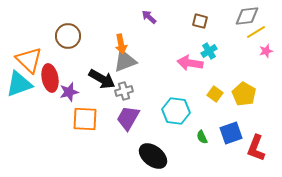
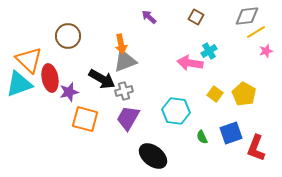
brown square: moved 4 px left, 4 px up; rotated 14 degrees clockwise
orange square: rotated 12 degrees clockwise
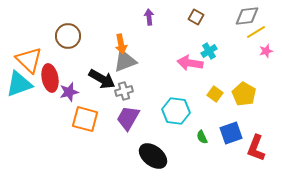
purple arrow: rotated 42 degrees clockwise
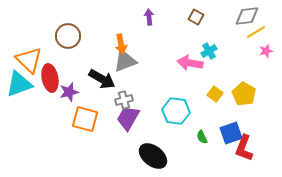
gray cross: moved 9 px down
red L-shape: moved 12 px left
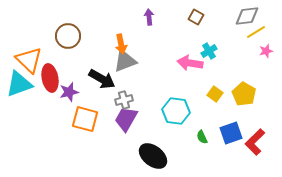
purple trapezoid: moved 2 px left, 1 px down
red L-shape: moved 11 px right, 6 px up; rotated 24 degrees clockwise
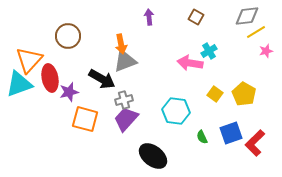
orange triangle: rotated 28 degrees clockwise
purple trapezoid: rotated 12 degrees clockwise
red L-shape: moved 1 px down
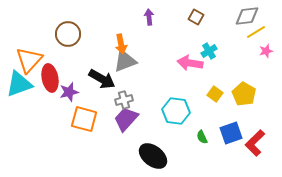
brown circle: moved 2 px up
orange square: moved 1 px left
